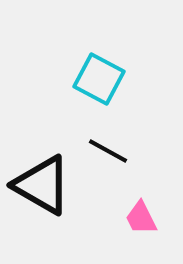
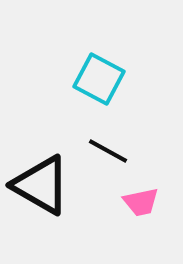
black triangle: moved 1 px left
pink trapezoid: moved 16 px up; rotated 75 degrees counterclockwise
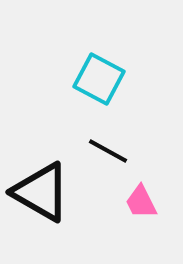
black triangle: moved 7 px down
pink trapezoid: rotated 75 degrees clockwise
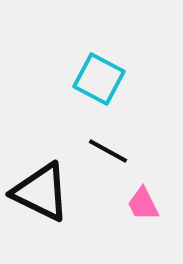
black triangle: rotated 4 degrees counterclockwise
pink trapezoid: moved 2 px right, 2 px down
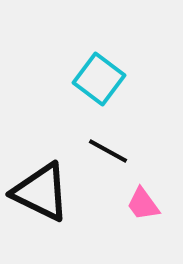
cyan square: rotated 9 degrees clockwise
pink trapezoid: rotated 9 degrees counterclockwise
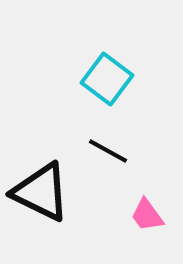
cyan square: moved 8 px right
pink trapezoid: moved 4 px right, 11 px down
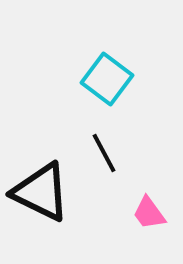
black line: moved 4 px left, 2 px down; rotated 33 degrees clockwise
pink trapezoid: moved 2 px right, 2 px up
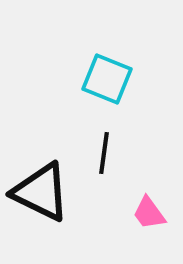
cyan square: rotated 15 degrees counterclockwise
black line: rotated 36 degrees clockwise
